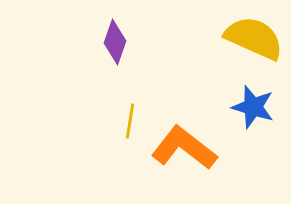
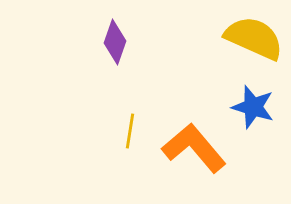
yellow line: moved 10 px down
orange L-shape: moved 10 px right; rotated 12 degrees clockwise
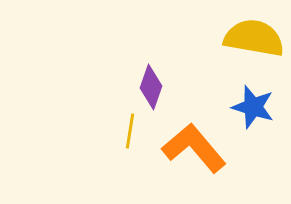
yellow semicircle: rotated 14 degrees counterclockwise
purple diamond: moved 36 px right, 45 px down
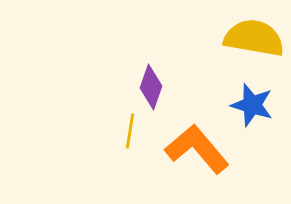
blue star: moved 1 px left, 2 px up
orange L-shape: moved 3 px right, 1 px down
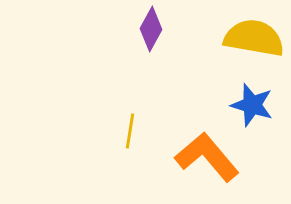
purple diamond: moved 58 px up; rotated 9 degrees clockwise
orange L-shape: moved 10 px right, 8 px down
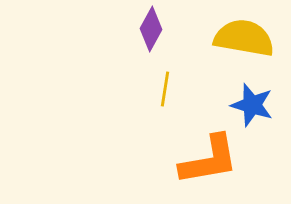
yellow semicircle: moved 10 px left
yellow line: moved 35 px right, 42 px up
orange L-shape: moved 2 px right, 3 px down; rotated 120 degrees clockwise
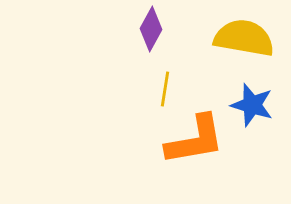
orange L-shape: moved 14 px left, 20 px up
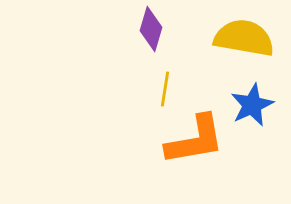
purple diamond: rotated 12 degrees counterclockwise
blue star: rotated 30 degrees clockwise
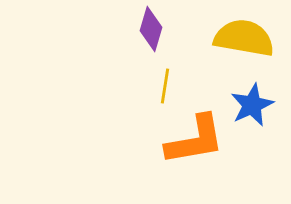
yellow line: moved 3 px up
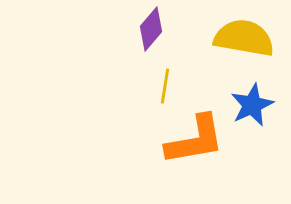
purple diamond: rotated 24 degrees clockwise
